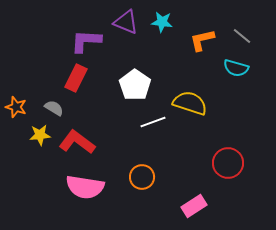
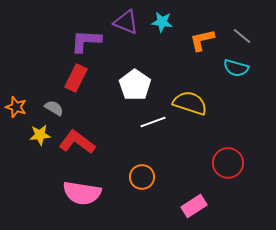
pink semicircle: moved 3 px left, 6 px down
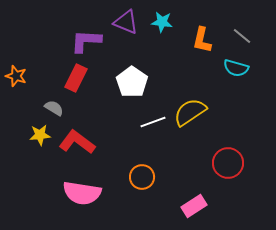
orange L-shape: rotated 64 degrees counterclockwise
white pentagon: moved 3 px left, 3 px up
yellow semicircle: moved 9 px down; rotated 52 degrees counterclockwise
orange star: moved 31 px up
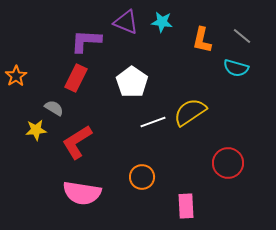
orange star: rotated 20 degrees clockwise
yellow star: moved 4 px left, 5 px up
red L-shape: rotated 69 degrees counterclockwise
pink rectangle: moved 8 px left; rotated 60 degrees counterclockwise
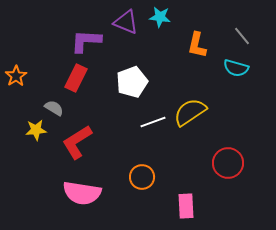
cyan star: moved 2 px left, 5 px up
gray line: rotated 12 degrees clockwise
orange L-shape: moved 5 px left, 5 px down
white pentagon: rotated 16 degrees clockwise
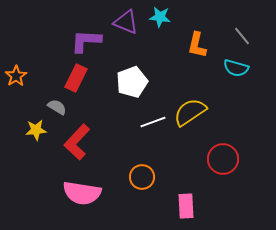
gray semicircle: moved 3 px right, 1 px up
red L-shape: rotated 15 degrees counterclockwise
red circle: moved 5 px left, 4 px up
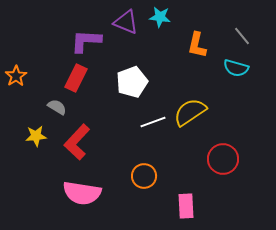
yellow star: moved 6 px down
orange circle: moved 2 px right, 1 px up
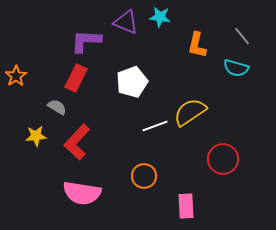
white line: moved 2 px right, 4 px down
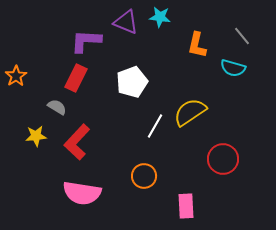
cyan semicircle: moved 3 px left
white line: rotated 40 degrees counterclockwise
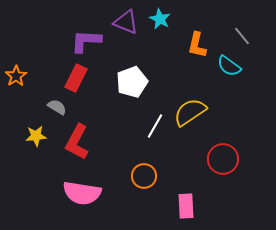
cyan star: moved 2 px down; rotated 20 degrees clockwise
cyan semicircle: moved 4 px left, 2 px up; rotated 20 degrees clockwise
red L-shape: rotated 15 degrees counterclockwise
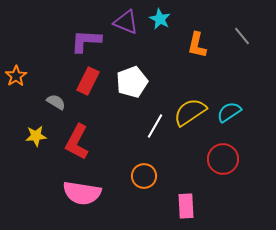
cyan semicircle: moved 46 px down; rotated 110 degrees clockwise
red rectangle: moved 12 px right, 3 px down
gray semicircle: moved 1 px left, 5 px up
